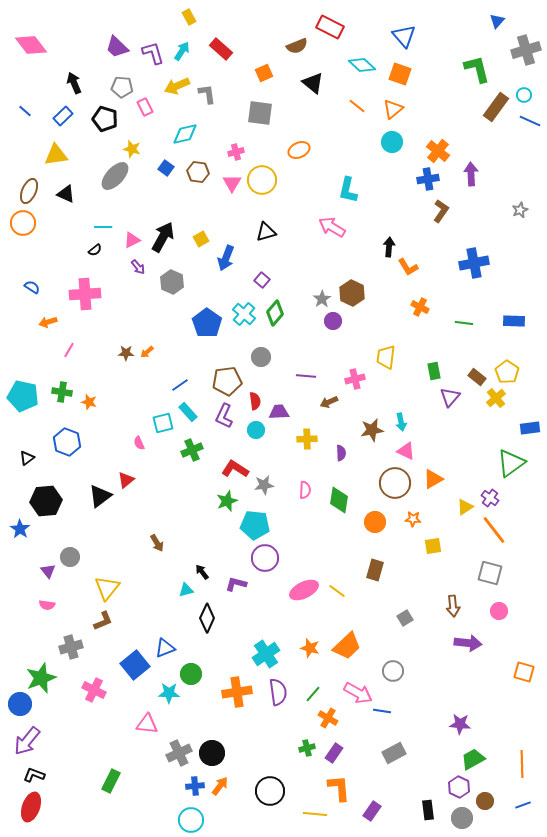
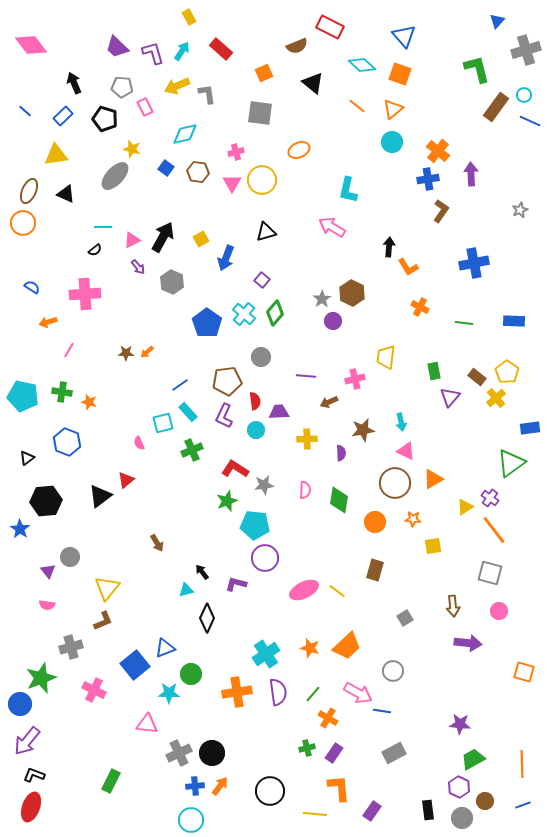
brown star at (372, 430): moved 9 px left
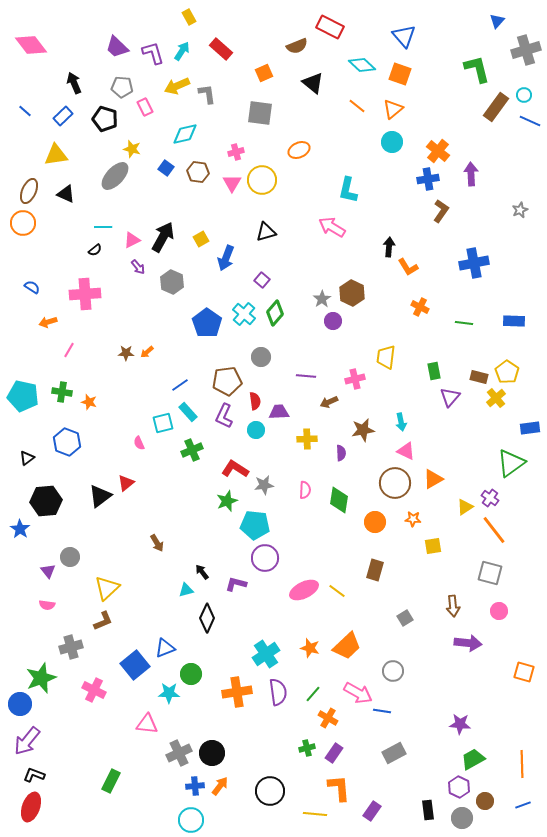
brown rectangle at (477, 377): moved 2 px right; rotated 24 degrees counterclockwise
red triangle at (126, 480): moved 3 px down
yellow triangle at (107, 588): rotated 8 degrees clockwise
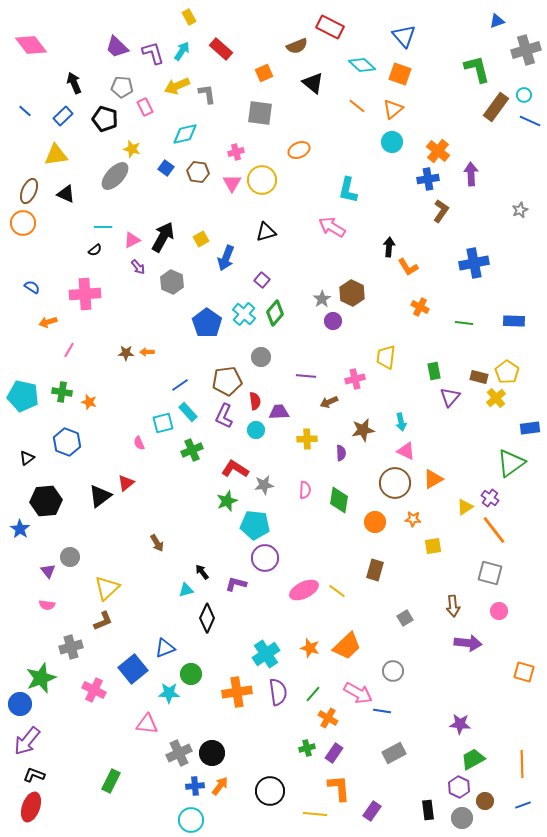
blue triangle at (497, 21): rotated 28 degrees clockwise
orange arrow at (147, 352): rotated 40 degrees clockwise
blue square at (135, 665): moved 2 px left, 4 px down
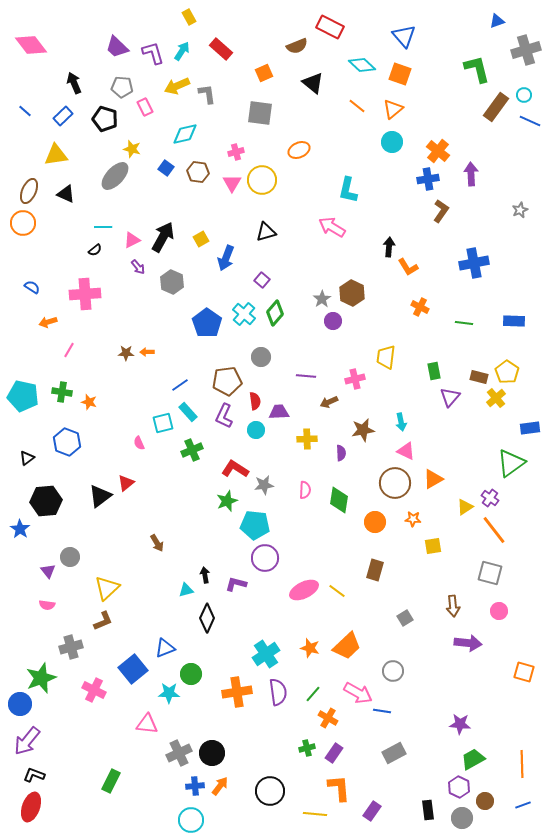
black arrow at (202, 572): moved 3 px right, 3 px down; rotated 28 degrees clockwise
